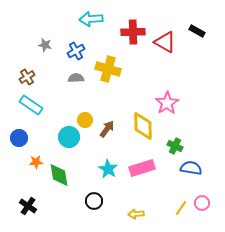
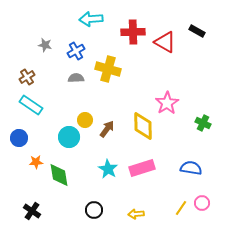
green cross: moved 28 px right, 23 px up
black circle: moved 9 px down
black cross: moved 4 px right, 5 px down
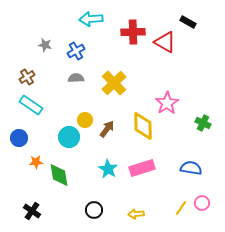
black rectangle: moved 9 px left, 9 px up
yellow cross: moved 6 px right, 14 px down; rotated 30 degrees clockwise
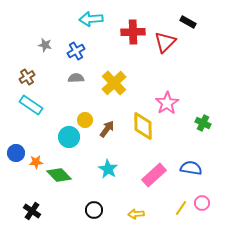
red triangle: rotated 45 degrees clockwise
blue circle: moved 3 px left, 15 px down
pink rectangle: moved 12 px right, 7 px down; rotated 25 degrees counterclockwise
green diamond: rotated 35 degrees counterclockwise
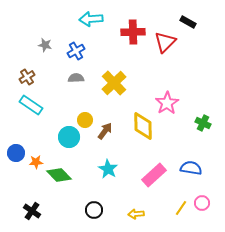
brown arrow: moved 2 px left, 2 px down
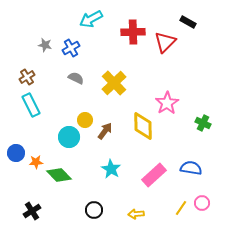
cyan arrow: rotated 25 degrees counterclockwise
blue cross: moved 5 px left, 3 px up
gray semicircle: rotated 28 degrees clockwise
cyan rectangle: rotated 30 degrees clockwise
cyan star: moved 3 px right
black cross: rotated 24 degrees clockwise
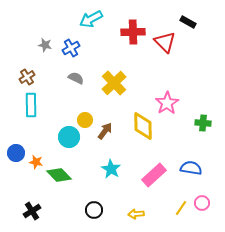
red triangle: rotated 30 degrees counterclockwise
cyan rectangle: rotated 25 degrees clockwise
green cross: rotated 21 degrees counterclockwise
orange star: rotated 16 degrees clockwise
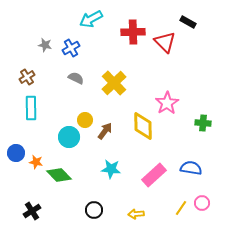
cyan rectangle: moved 3 px down
cyan star: rotated 24 degrees counterclockwise
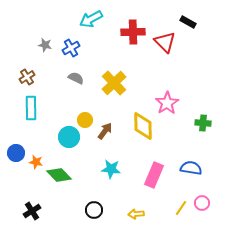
pink rectangle: rotated 25 degrees counterclockwise
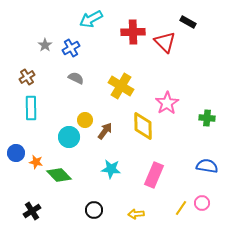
gray star: rotated 24 degrees clockwise
yellow cross: moved 7 px right, 3 px down; rotated 15 degrees counterclockwise
green cross: moved 4 px right, 5 px up
blue semicircle: moved 16 px right, 2 px up
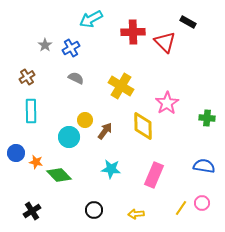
cyan rectangle: moved 3 px down
blue semicircle: moved 3 px left
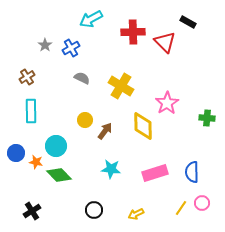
gray semicircle: moved 6 px right
cyan circle: moved 13 px left, 9 px down
blue semicircle: moved 12 px left, 6 px down; rotated 100 degrees counterclockwise
pink rectangle: moved 1 px right, 2 px up; rotated 50 degrees clockwise
yellow arrow: rotated 21 degrees counterclockwise
